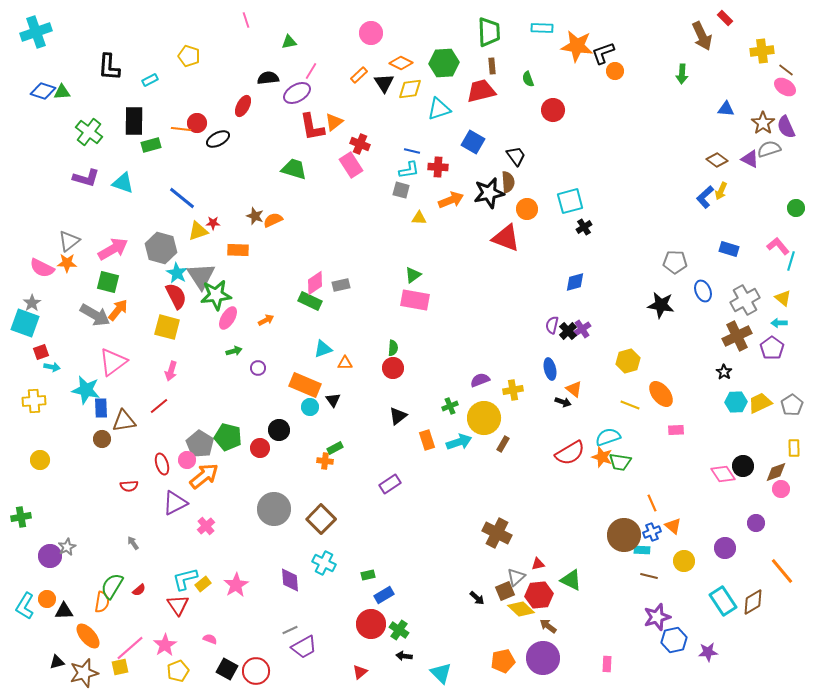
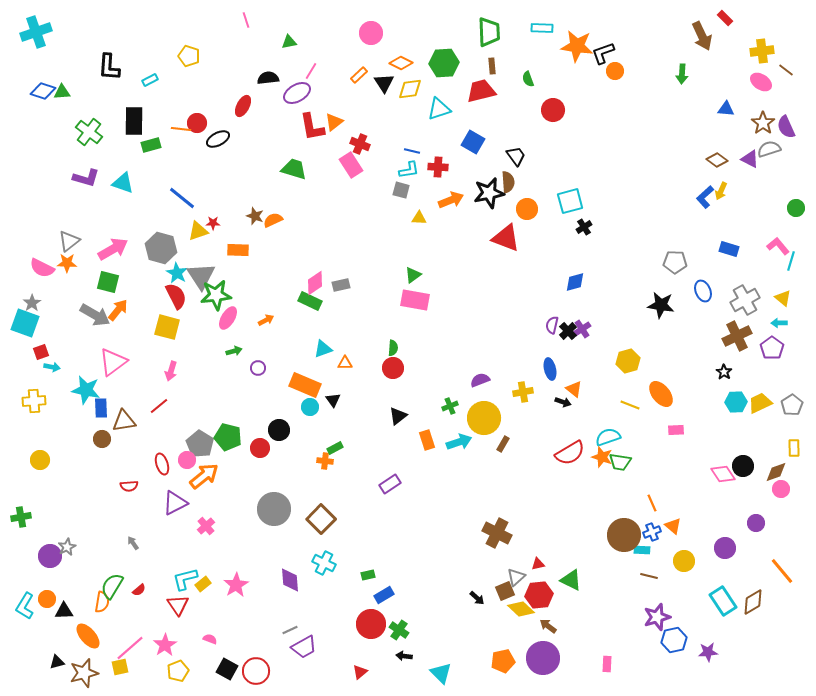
pink ellipse at (785, 87): moved 24 px left, 5 px up
yellow cross at (513, 390): moved 10 px right, 2 px down
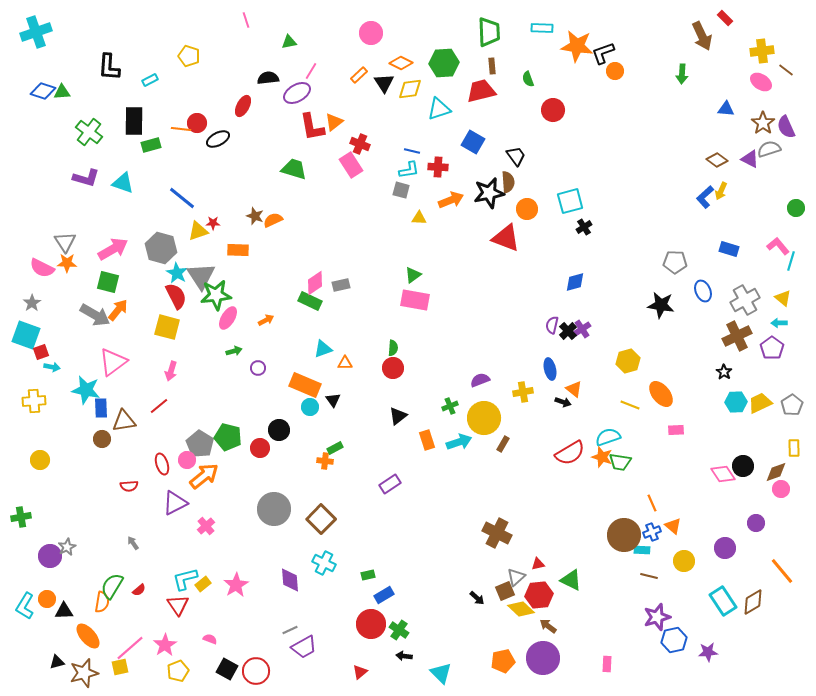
gray triangle at (69, 241): moved 4 px left, 1 px down; rotated 25 degrees counterclockwise
cyan square at (25, 323): moved 1 px right, 12 px down
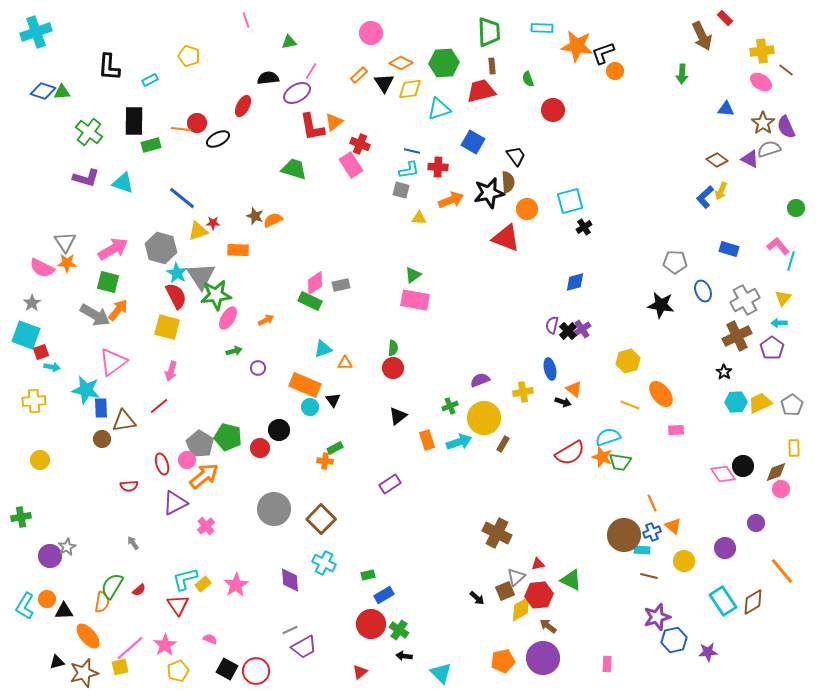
yellow triangle at (783, 298): rotated 30 degrees clockwise
yellow diamond at (521, 609): rotated 72 degrees counterclockwise
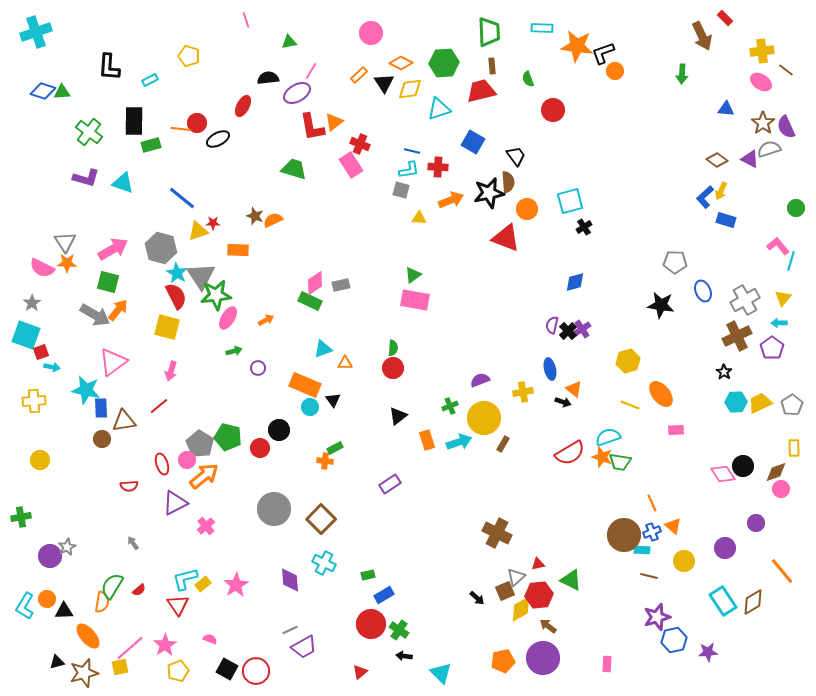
blue rectangle at (729, 249): moved 3 px left, 29 px up
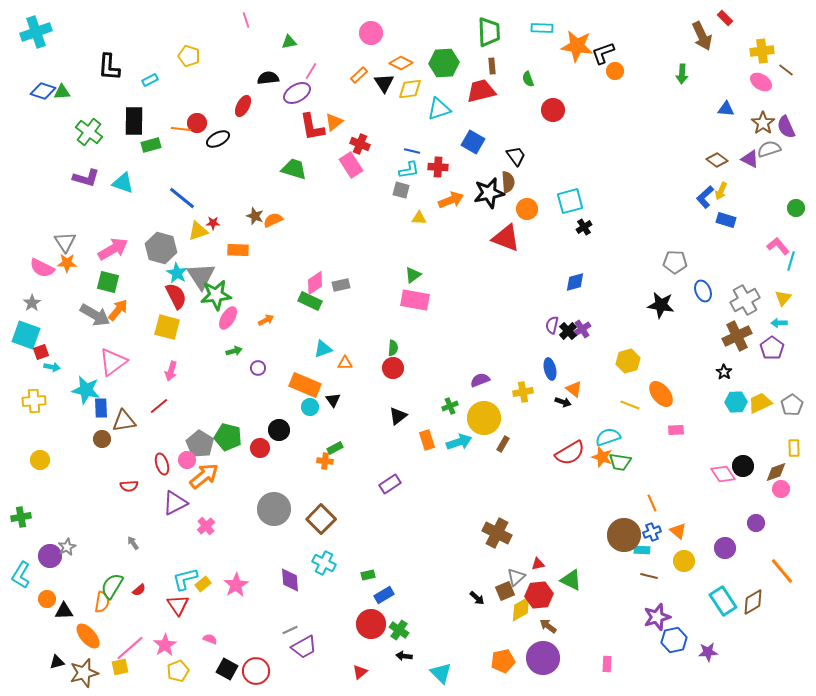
orange triangle at (673, 526): moved 5 px right, 5 px down
cyan L-shape at (25, 606): moved 4 px left, 31 px up
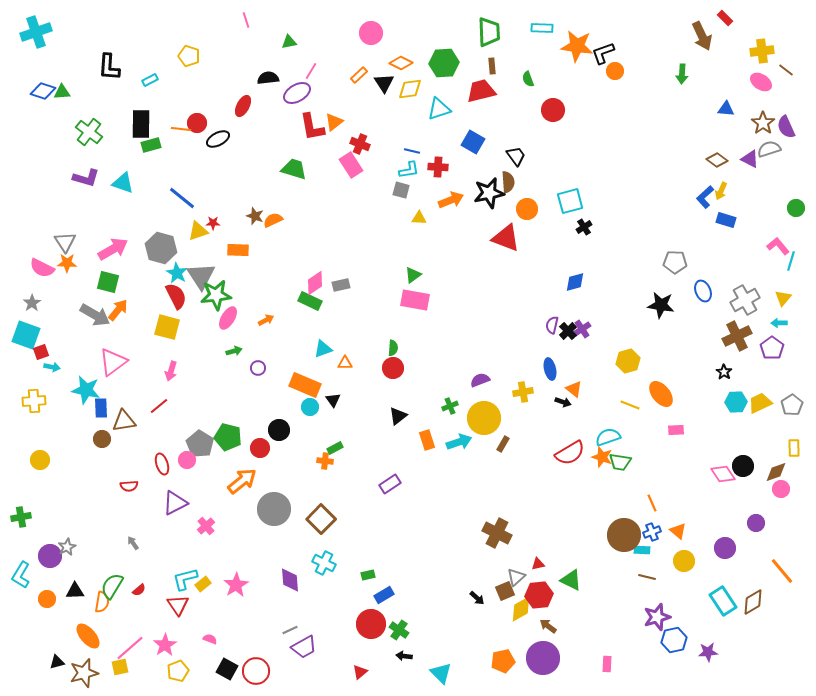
black rectangle at (134, 121): moved 7 px right, 3 px down
orange arrow at (204, 476): moved 38 px right, 5 px down
brown line at (649, 576): moved 2 px left, 1 px down
black triangle at (64, 611): moved 11 px right, 20 px up
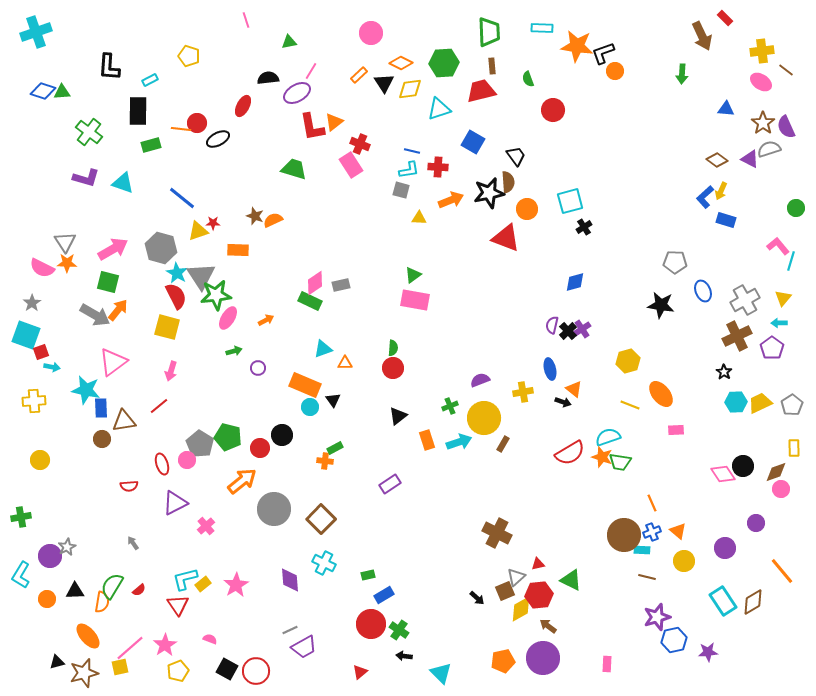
black rectangle at (141, 124): moved 3 px left, 13 px up
black circle at (279, 430): moved 3 px right, 5 px down
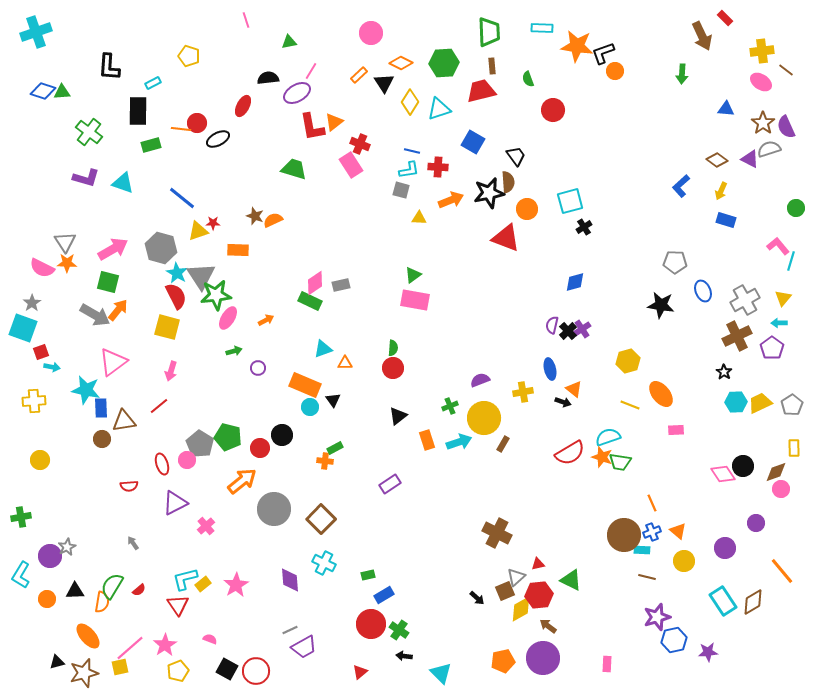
cyan rectangle at (150, 80): moved 3 px right, 3 px down
yellow diamond at (410, 89): moved 13 px down; rotated 50 degrees counterclockwise
blue L-shape at (705, 197): moved 24 px left, 11 px up
cyan square at (26, 335): moved 3 px left, 7 px up
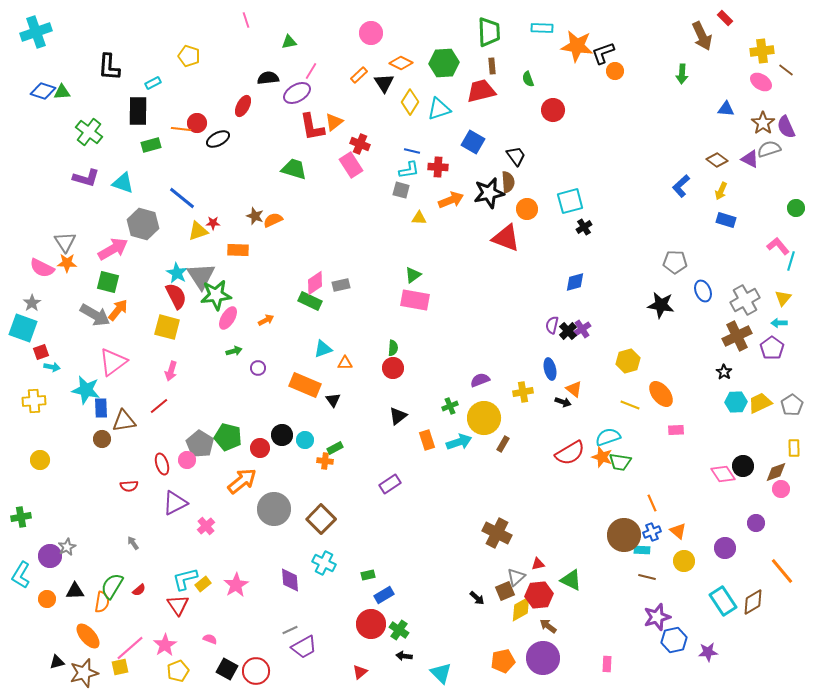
gray hexagon at (161, 248): moved 18 px left, 24 px up
cyan circle at (310, 407): moved 5 px left, 33 px down
